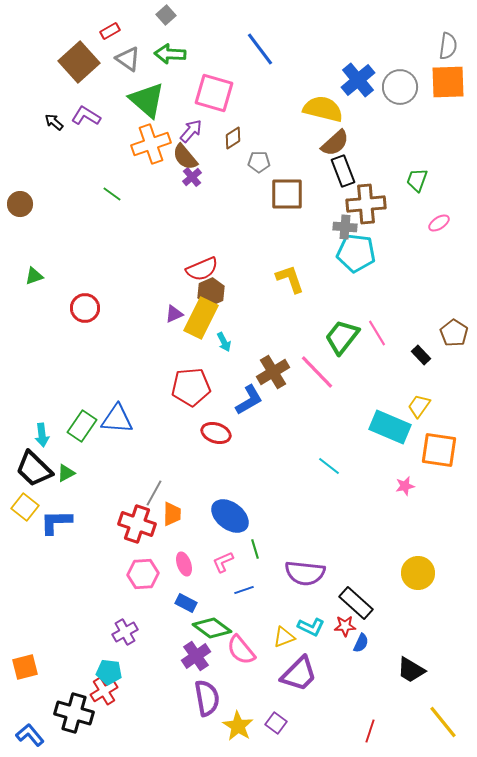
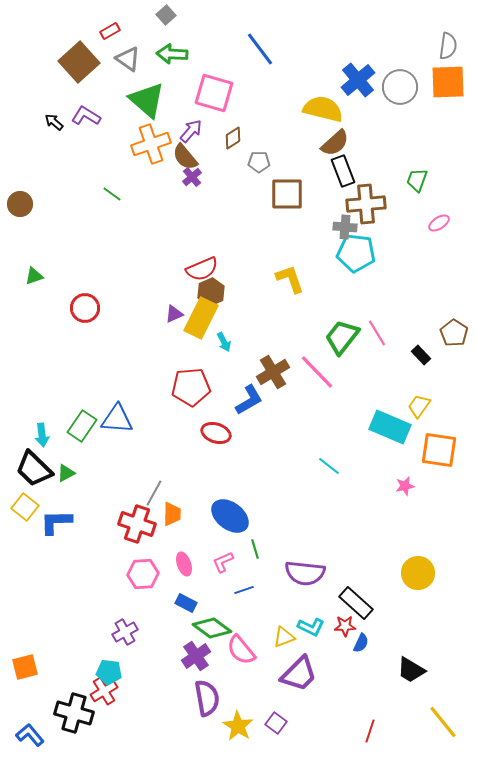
green arrow at (170, 54): moved 2 px right
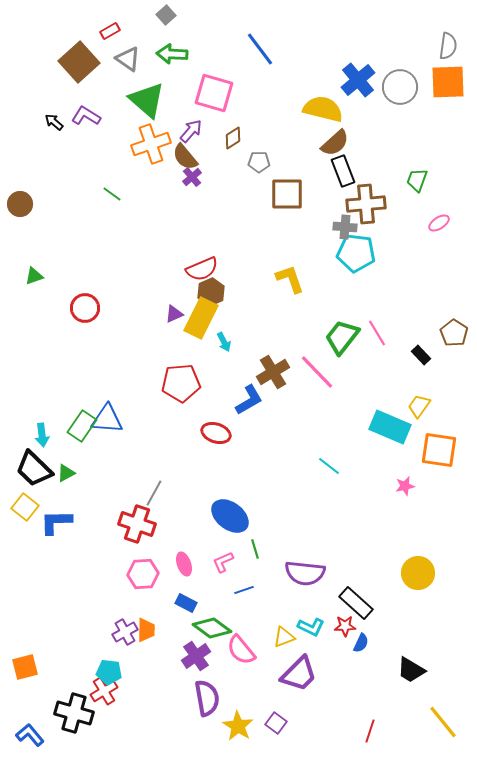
red pentagon at (191, 387): moved 10 px left, 4 px up
blue triangle at (117, 419): moved 10 px left
orange trapezoid at (172, 514): moved 26 px left, 116 px down
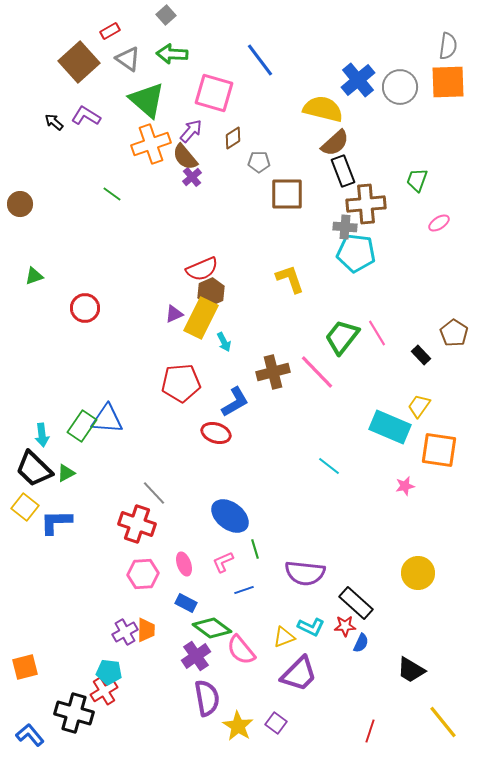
blue line at (260, 49): moved 11 px down
brown cross at (273, 372): rotated 16 degrees clockwise
blue L-shape at (249, 400): moved 14 px left, 2 px down
gray line at (154, 493): rotated 72 degrees counterclockwise
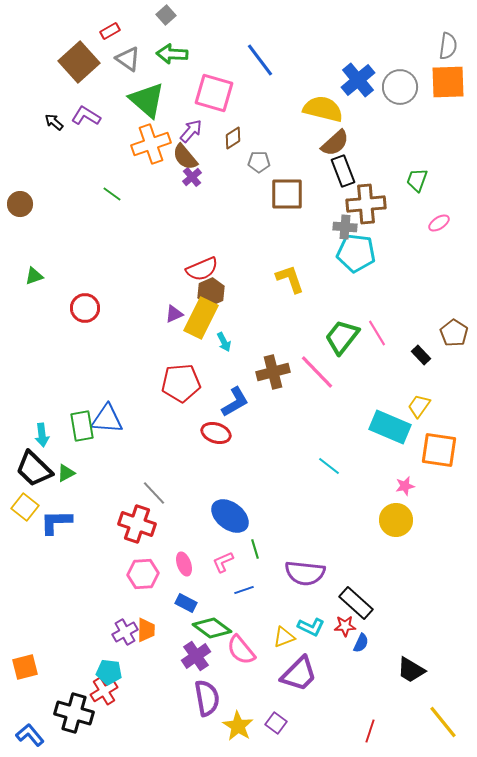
green rectangle at (82, 426): rotated 44 degrees counterclockwise
yellow circle at (418, 573): moved 22 px left, 53 px up
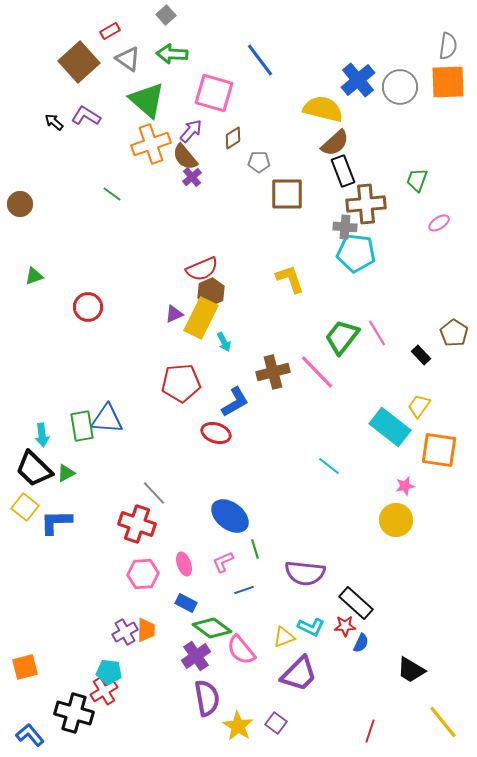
red circle at (85, 308): moved 3 px right, 1 px up
cyan rectangle at (390, 427): rotated 15 degrees clockwise
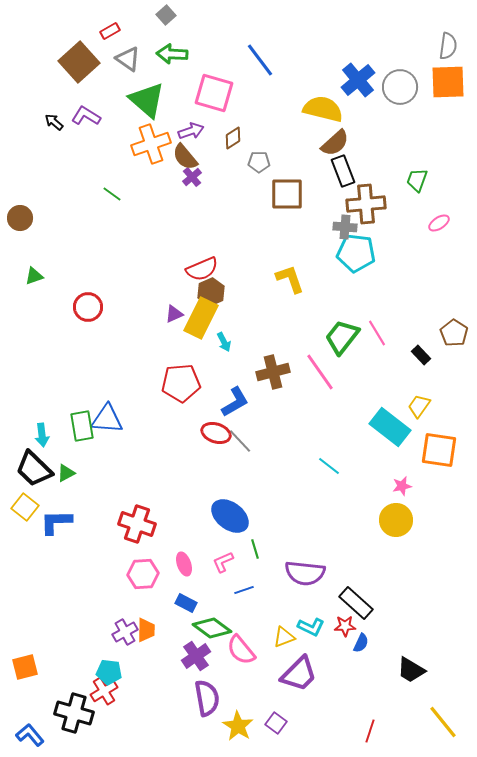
purple arrow at (191, 131): rotated 30 degrees clockwise
brown circle at (20, 204): moved 14 px down
pink line at (317, 372): moved 3 px right; rotated 9 degrees clockwise
pink star at (405, 486): moved 3 px left
gray line at (154, 493): moved 86 px right, 52 px up
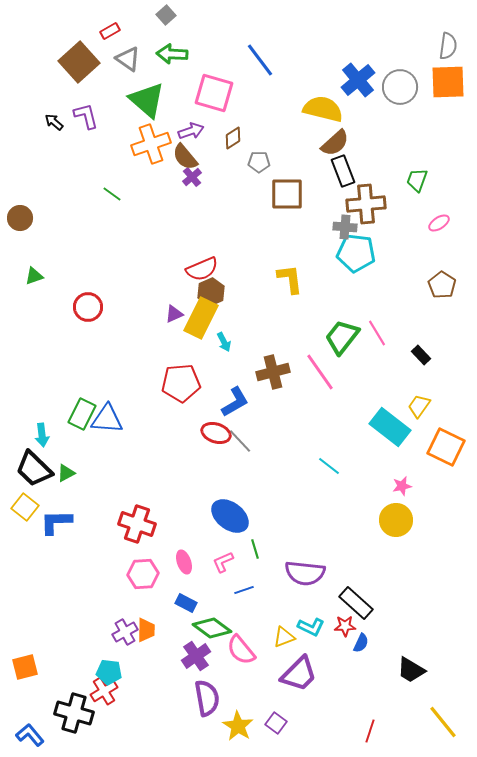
purple L-shape at (86, 116): rotated 44 degrees clockwise
yellow L-shape at (290, 279): rotated 12 degrees clockwise
brown pentagon at (454, 333): moved 12 px left, 48 px up
green rectangle at (82, 426): moved 12 px up; rotated 36 degrees clockwise
orange square at (439, 450): moved 7 px right, 3 px up; rotated 18 degrees clockwise
pink ellipse at (184, 564): moved 2 px up
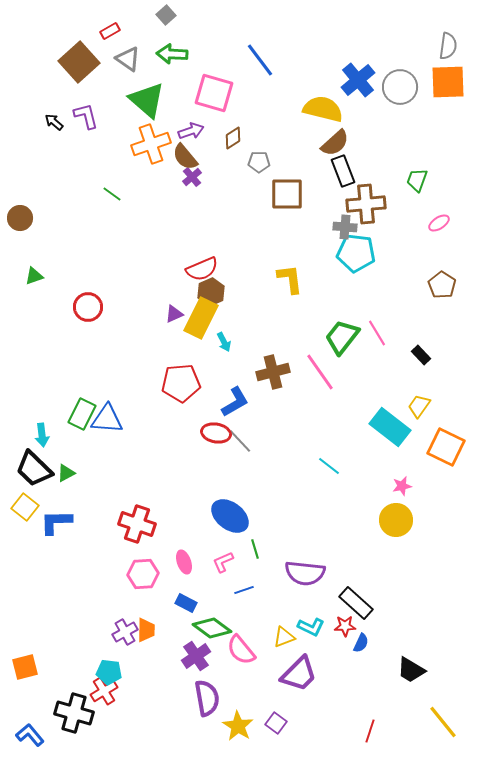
red ellipse at (216, 433): rotated 8 degrees counterclockwise
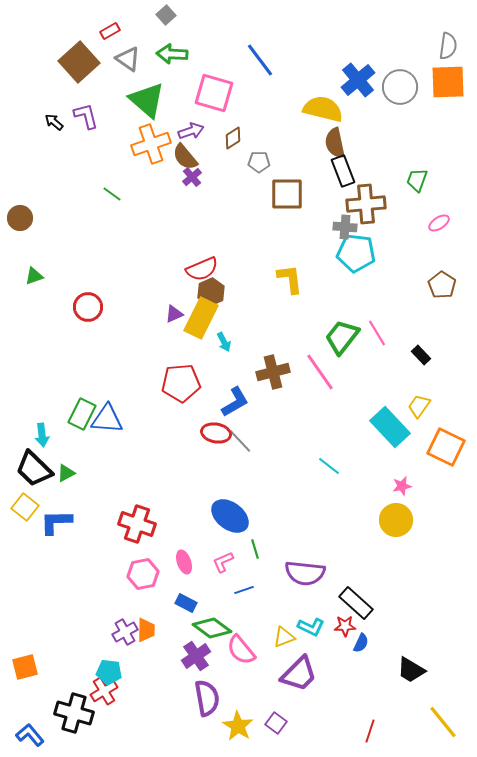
brown semicircle at (335, 143): rotated 120 degrees clockwise
cyan rectangle at (390, 427): rotated 9 degrees clockwise
pink hexagon at (143, 574): rotated 8 degrees counterclockwise
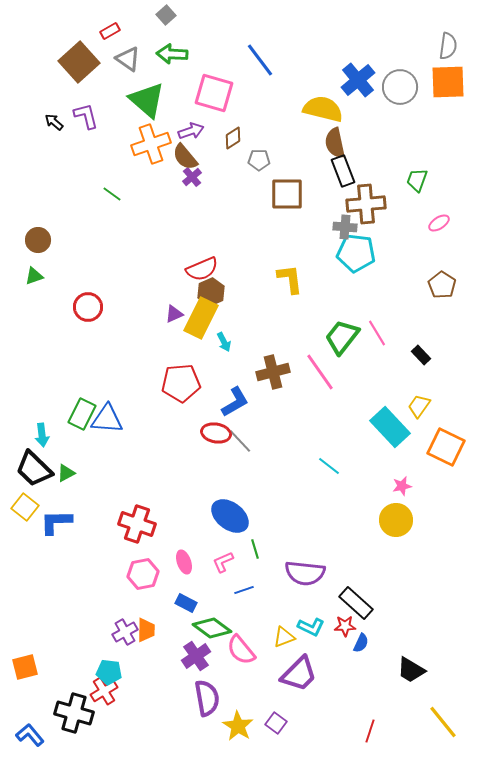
gray pentagon at (259, 162): moved 2 px up
brown circle at (20, 218): moved 18 px right, 22 px down
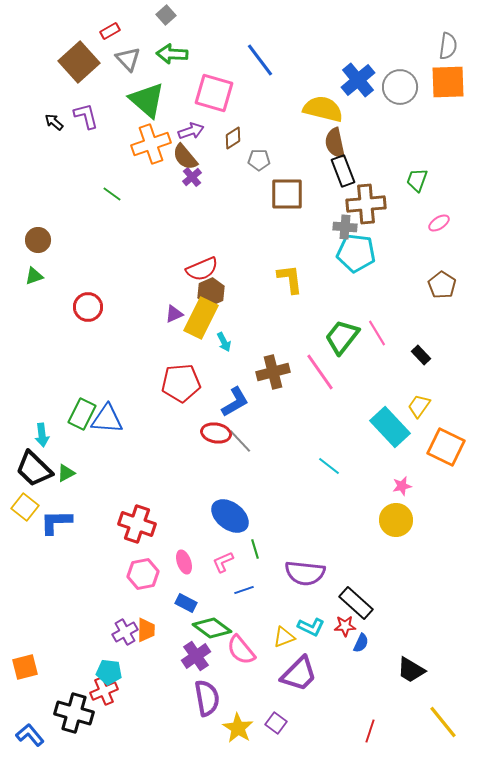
gray triangle at (128, 59): rotated 12 degrees clockwise
red cross at (104, 691): rotated 8 degrees clockwise
yellow star at (238, 726): moved 2 px down
